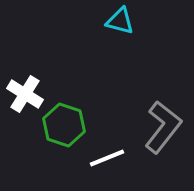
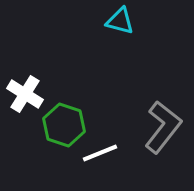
white line: moved 7 px left, 5 px up
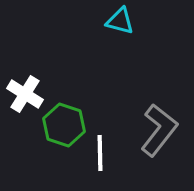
gray L-shape: moved 4 px left, 3 px down
white line: rotated 69 degrees counterclockwise
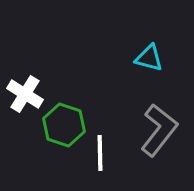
cyan triangle: moved 29 px right, 37 px down
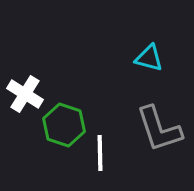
gray L-shape: moved 1 px up; rotated 124 degrees clockwise
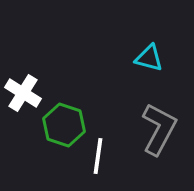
white cross: moved 2 px left, 1 px up
gray L-shape: rotated 134 degrees counterclockwise
white line: moved 2 px left, 3 px down; rotated 9 degrees clockwise
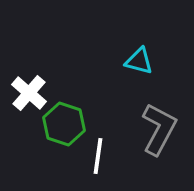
cyan triangle: moved 10 px left, 3 px down
white cross: moved 6 px right; rotated 9 degrees clockwise
green hexagon: moved 1 px up
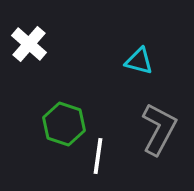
white cross: moved 49 px up
